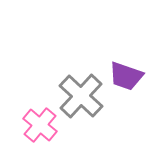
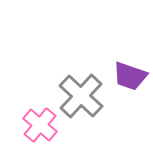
purple trapezoid: moved 4 px right
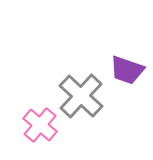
purple trapezoid: moved 3 px left, 6 px up
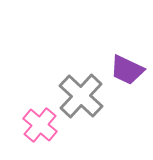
purple trapezoid: rotated 6 degrees clockwise
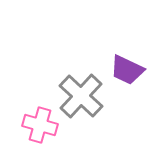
pink cross: rotated 24 degrees counterclockwise
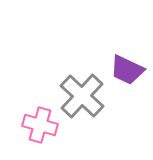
gray cross: moved 1 px right
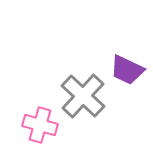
gray cross: moved 1 px right
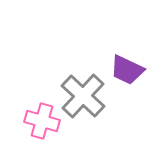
pink cross: moved 2 px right, 4 px up
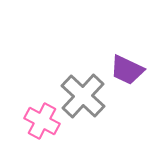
pink cross: rotated 12 degrees clockwise
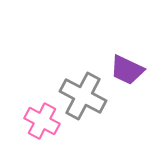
gray cross: rotated 15 degrees counterclockwise
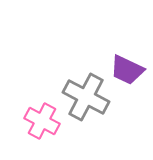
gray cross: moved 3 px right, 1 px down
